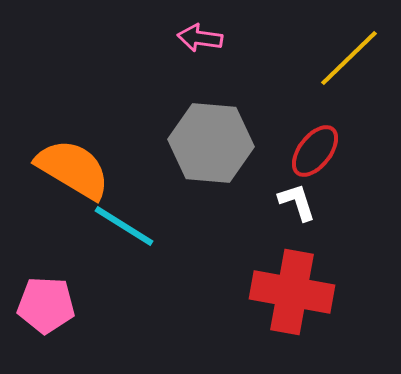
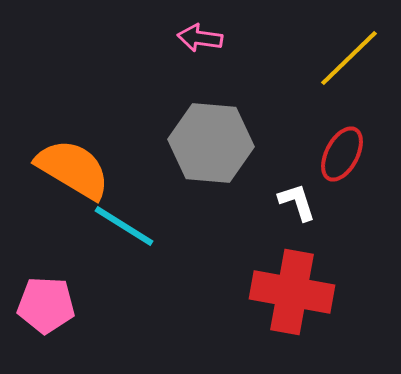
red ellipse: moved 27 px right, 3 px down; rotated 10 degrees counterclockwise
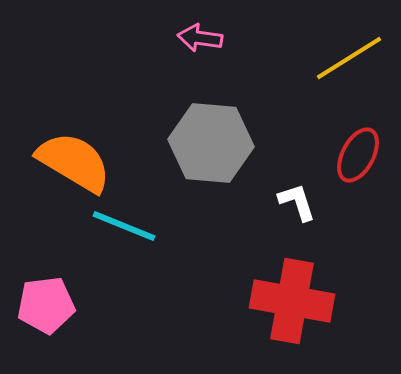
yellow line: rotated 12 degrees clockwise
red ellipse: moved 16 px right, 1 px down
orange semicircle: moved 1 px right, 7 px up
cyan line: rotated 10 degrees counterclockwise
red cross: moved 9 px down
pink pentagon: rotated 10 degrees counterclockwise
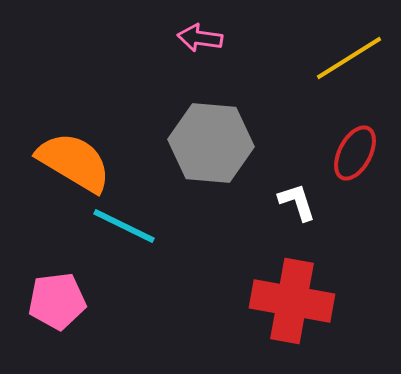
red ellipse: moved 3 px left, 2 px up
cyan line: rotated 4 degrees clockwise
pink pentagon: moved 11 px right, 4 px up
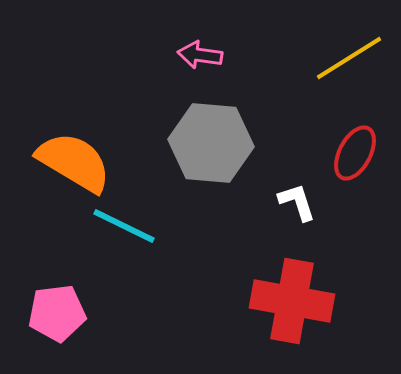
pink arrow: moved 17 px down
pink pentagon: moved 12 px down
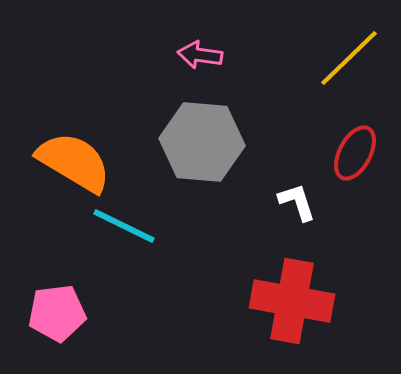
yellow line: rotated 12 degrees counterclockwise
gray hexagon: moved 9 px left, 1 px up
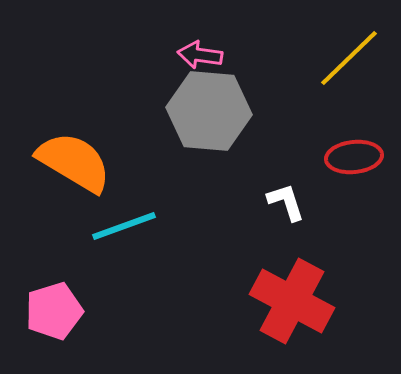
gray hexagon: moved 7 px right, 31 px up
red ellipse: moved 1 px left, 4 px down; rotated 56 degrees clockwise
white L-shape: moved 11 px left
cyan line: rotated 46 degrees counterclockwise
red cross: rotated 18 degrees clockwise
pink pentagon: moved 3 px left, 2 px up; rotated 10 degrees counterclockwise
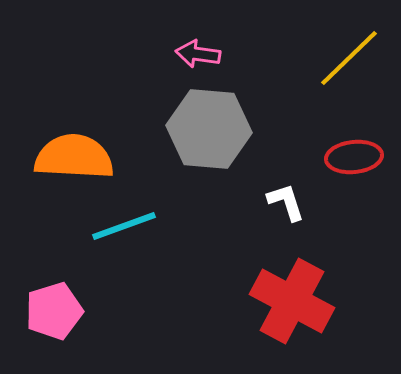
pink arrow: moved 2 px left, 1 px up
gray hexagon: moved 18 px down
orange semicircle: moved 5 px up; rotated 28 degrees counterclockwise
